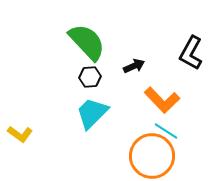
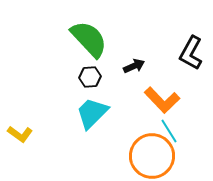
green semicircle: moved 2 px right, 3 px up
cyan line: moved 3 px right; rotated 25 degrees clockwise
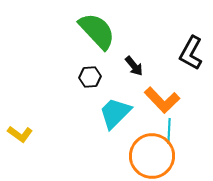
green semicircle: moved 8 px right, 8 px up
black arrow: rotated 75 degrees clockwise
cyan trapezoid: moved 23 px right
cyan line: rotated 35 degrees clockwise
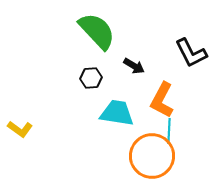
black L-shape: rotated 56 degrees counterclockwise
black arrow: rotated 20 degrees counterclockwise
black hexagon: moved 1 px right, 1 px down
orange L-shape: rotated 72 degrees clockwise
cyan trapezoid: moved 2 px right; rotated 54 degrees clockwise
yellow L-shape: moved 5 px up
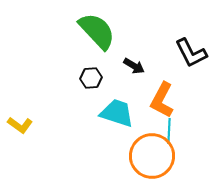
cyan trapezoid: rotated 9 degrees clockwise
yellow L-shape: moved 4 px up
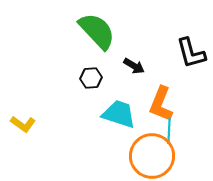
black L-shape: rotated 12 degrees clockwise
orange L-shape: moved 1 px left, 4 px down; rotated 6 degrees counterclockwise
cyan trapezoid: moved 2 px right, 1 px down
yellow L-shape: moved 3 px right, 1 px up
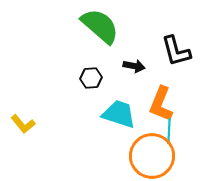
green semicircle: moved 3 px right, 5 px up; rotated 6 degrees counterclockwise
black L-shape: moved 15 px left, 2 px up
black arrow: rotated 20 degrees counterclockwise
yellow L-shape: rotated 15 degrees clockwise
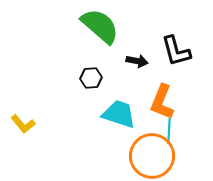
black arrow: moved 3 px right, 5 px up
orange L-shape: moved 1 px right, 2 px up
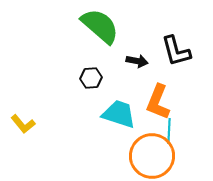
orange L-shape: moved 4 px left
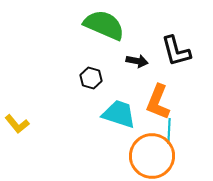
green semicircle: moved 4 px right, 1 px up; rotated 18 degrees counterclockwise
black hexagon: rotated 20 degrees clockwise
yellow L-shape: moved 6 px left
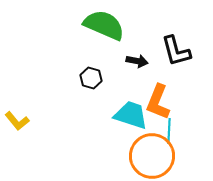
cyan trapezoid: moved 12 px right, 1 px down
yellow L-shape: moved 3 px up
